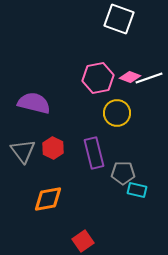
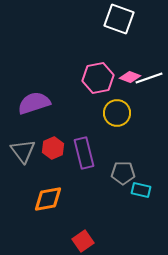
purple semicircle: rotated 32 degrees counterclockwise
red hexagon: rotated 10 degrees clockwise
purple rectangle: moved 10 px left
cyan rectangle: moved 4 px right
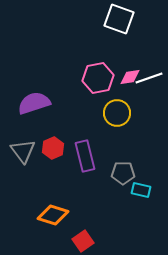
pink diamond: rotated 30 degrees counterclockwise
purple rectangle: moved 1 px right, 3 px down
orange diamond: moved 5 px right, 16 px down; rotated 28 degrees clockwise
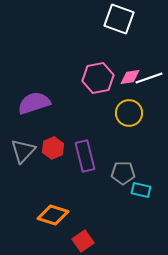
yellow circle: moved 12 px right
gray triangle: rotated 20 degrees clockwise
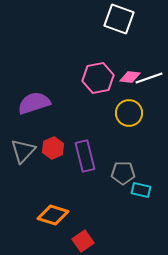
pink diamond: rotated 15 degrees clockwise
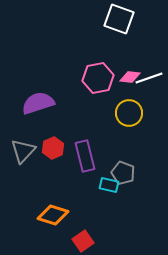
purple semicircle: moved 4 px right
gray pentagon: rotated 20 degrees clockwise
cyan rectangle: moved 32 px left, 5 px up
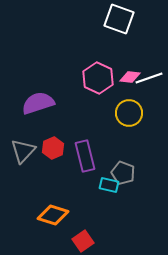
pink hexagon: rotated 24 degrees counterclockwise
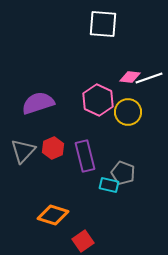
white square: moved 16 px left, 5 px down; rotated 16 degrees counterclockwise
pink hexagon: moved 22 px down
yellow circle: moved 1 px left, 1 px up
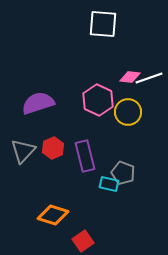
cyan rectangle: moved 1 px up
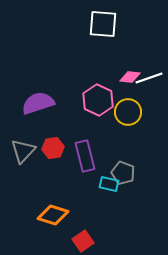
red hexagon: rotated 15 degrees clockwise
